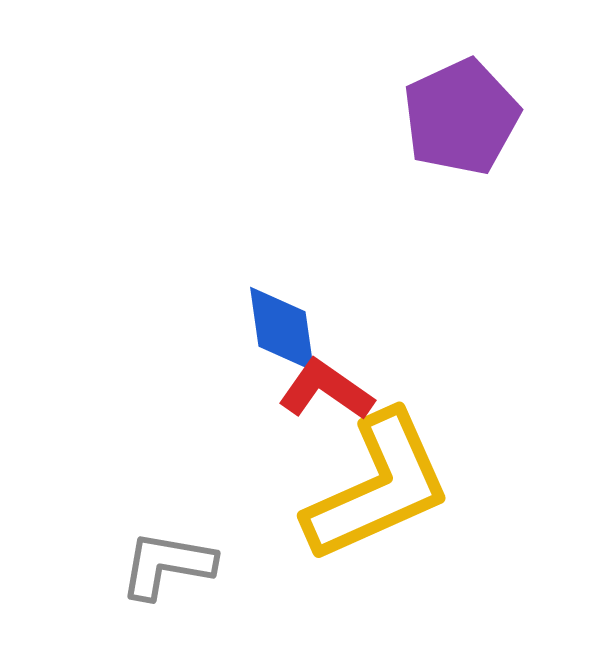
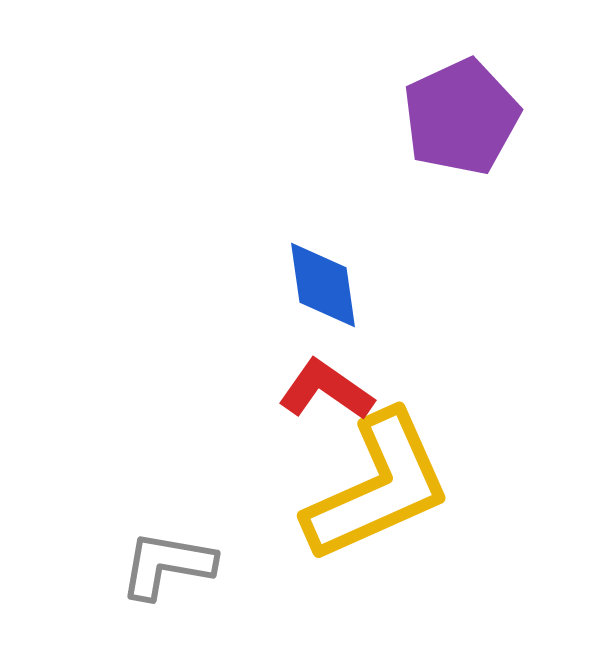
blue diamond: moved 41 px right, 44 px up
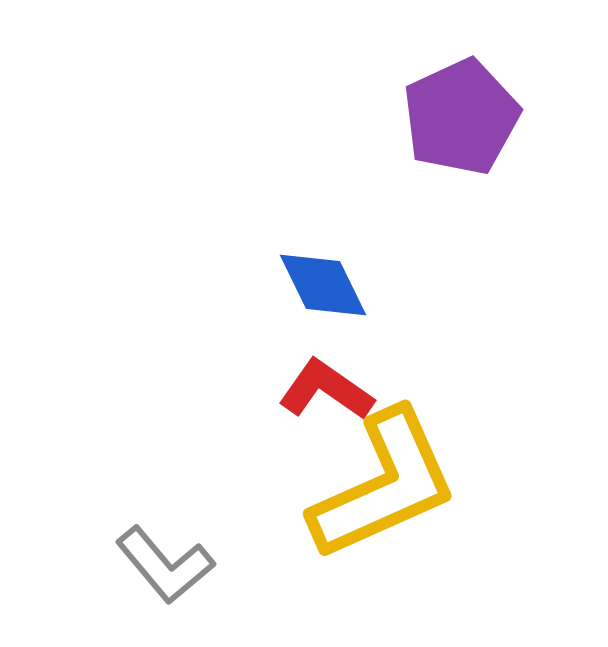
blue diamond: rotated 18 degrees counterclockwise
yellow L-shape: moved 6 px right, 2 px up
gray L-shape: moved 2 px left; rotated 140 degrees counterclockwise
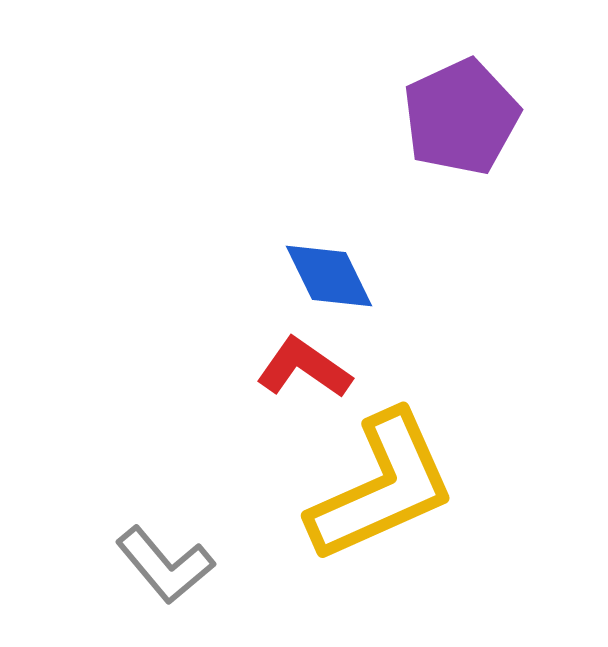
blue diamond: moved 6 px right, 9 px up
red L-shape: moved 22 px left, 22 px up
yellow L-shape: moved 2 px left, 2 px down
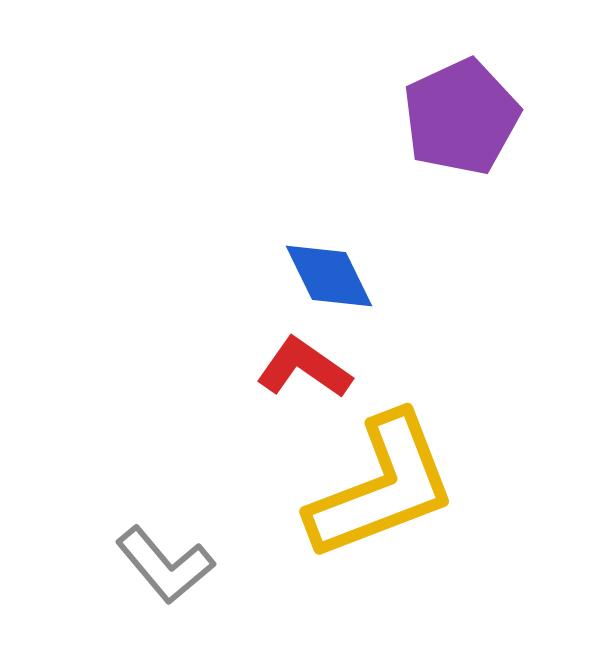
yellow L-shape: rotated 3 degrees clockwise
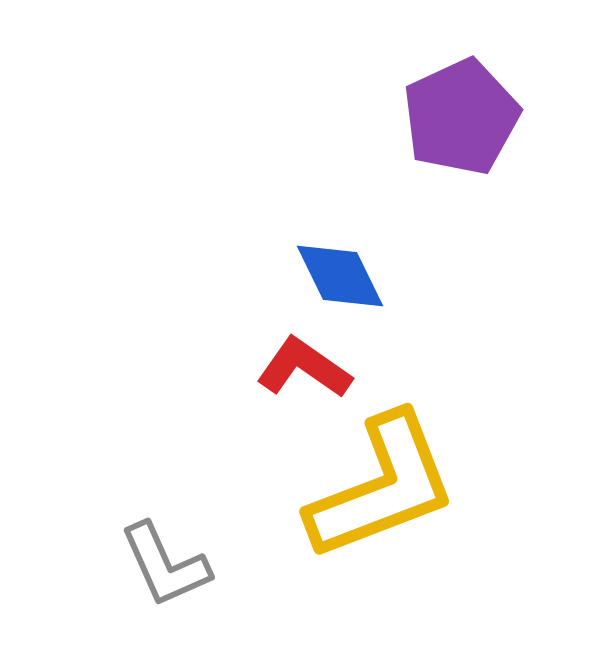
blue diamond: moved 11 px right
gray L-shape: rotated 16 degrees clockwise
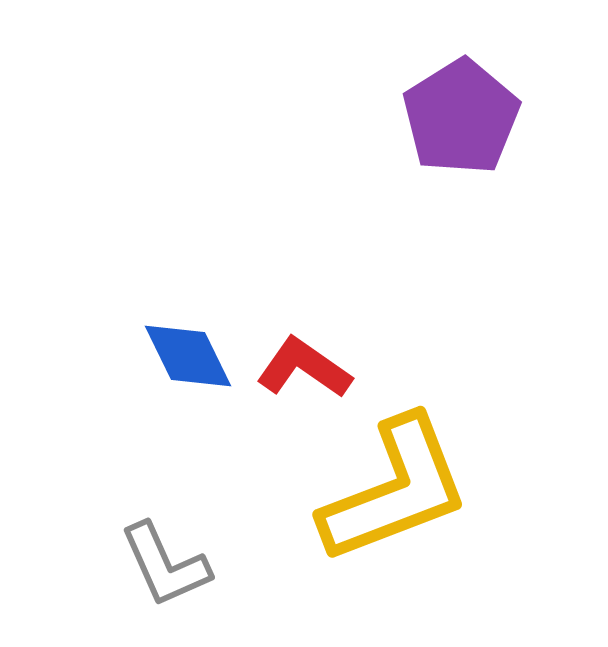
purple pentagon: rotated 7 degrees counterclockwise
blue diamond: moved 152 px left, 80 px down
yellow L-shape: moved 13 px right, 3 px down
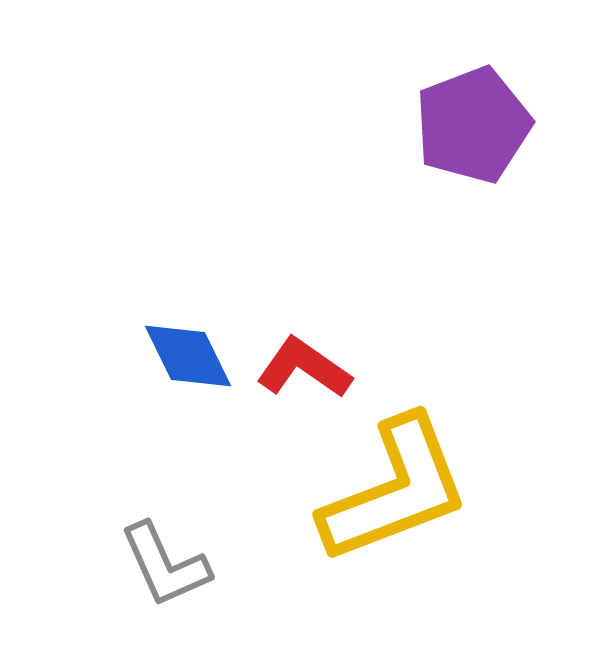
purple pentagon: moved 12 px right, 8 px down; rotated 11 degrees clockwise
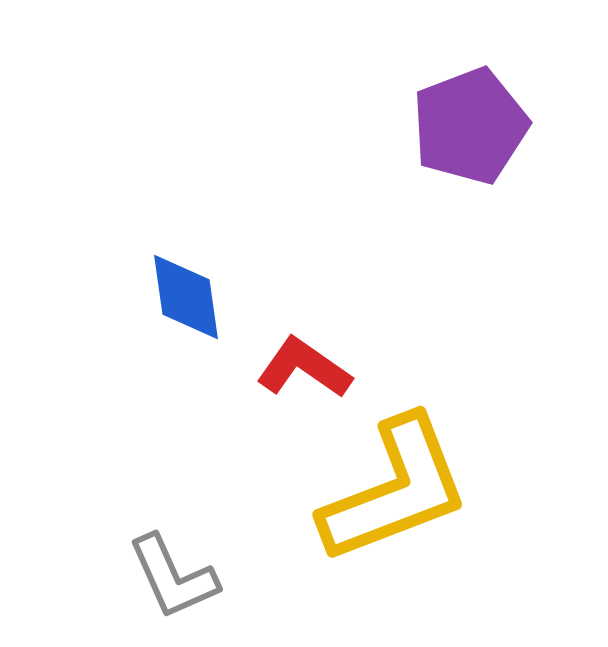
purple pentagon: moved 3 px left, 1 px down
blue diamond: moved 2 px left, 59 px up; rotated 18 degrees clockwise
gray L-shape: moved 8 px right, 12 px down
